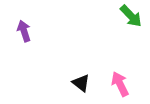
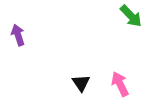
purple arrow: moved 6 px left, 4 px down
black triangle: rotated 18 degrees clockwise
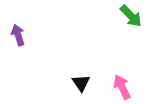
pink arrow: moved 2 px right, 3 px down
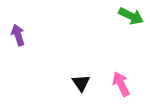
green arrow: rotated 20 degrees counterclockwise
pink arrow: moved 1 px left, 3 px up
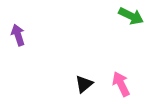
black triangle: moved 3 px right, 1 px down; rotated 24 degrees clockwise
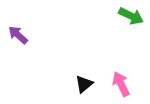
purple arrow: rotated 30 degrees counterclockwise
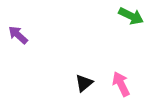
black triangle: moved 1 px up
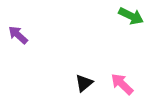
pink arrow: moved 1 px right; rotated 20 degrees counterclockwise
